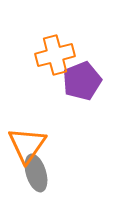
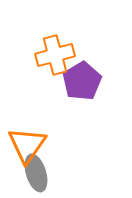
purple pentagon: rotated 9 degrees counterclockwise
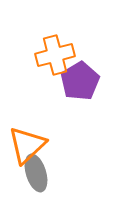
purple pentagon: moved 2 px left
orange triangle: rotated 12 degrees clockwise
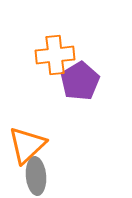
orange cross: rotated 9 degrees clockwise
gray ellipse: moved 3 px down; rotated 12 degrees clockwise
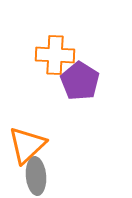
orange cross: rotated 9 degrees clockwise
purple pentagon: rotated 9 degrees counterclockwise
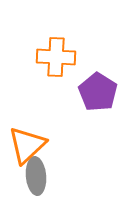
orange cross: moved 1 px right, 2 px down
purple pentagon: moved 18 px right, 11 px down
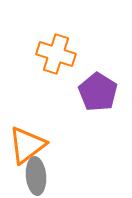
orange cross: moved 3 px up; rotated 15 degrees clockwise
orange triangle: rotated 6 degrees clockwise
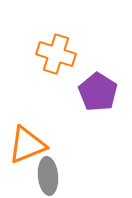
orange triangle: rotated 15 degrees clockwise
gray ellipse: moved 12 px right
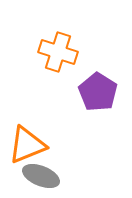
orange cross: moved 2 px right, 2 px up
gray ellipse: moved 7 px left; rotated 63 degrees counterclockwise
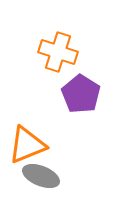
purple pentagon: moved 17 px left, 2 px down
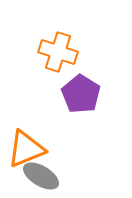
orange triangle: moved 1 px left, 4 px down
gray ellipse: rotated 9 degrees clockwise
